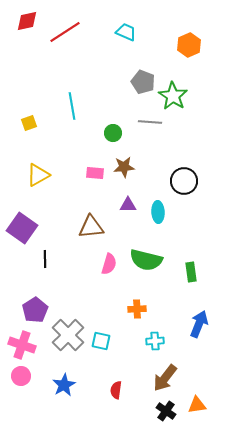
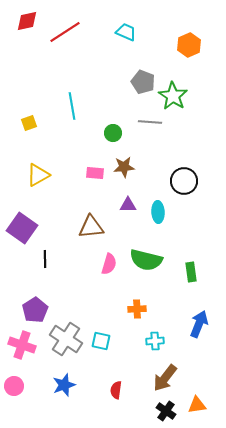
gray cross: moved 2 px left, 4 px down; rotated 12 degrees counterclockwise
pink circle: moved 7 px left, 10 px down
blue star: rotated 10 degrees clockwise
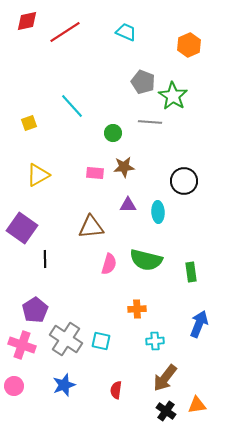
cyan line: rotated 32 degrees counterclockwise
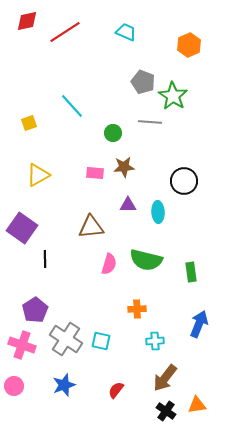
red semicircle: rotated 30 degrees clockwise
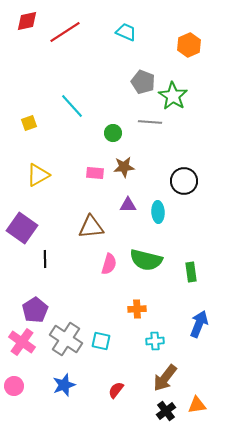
pink cross: moved 3 px up; rotated 16 degrees clockwise
black cross: rotated 18 degrees clockwise
